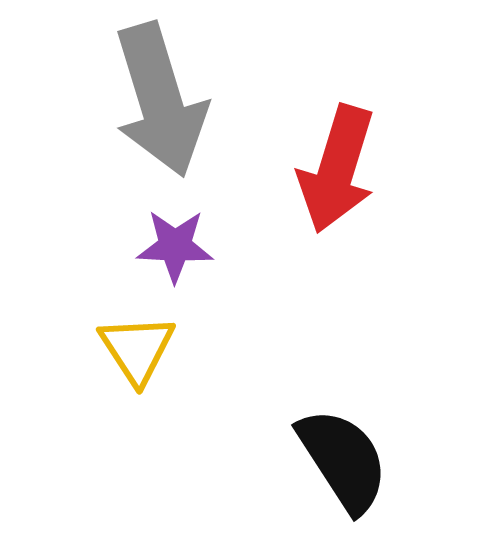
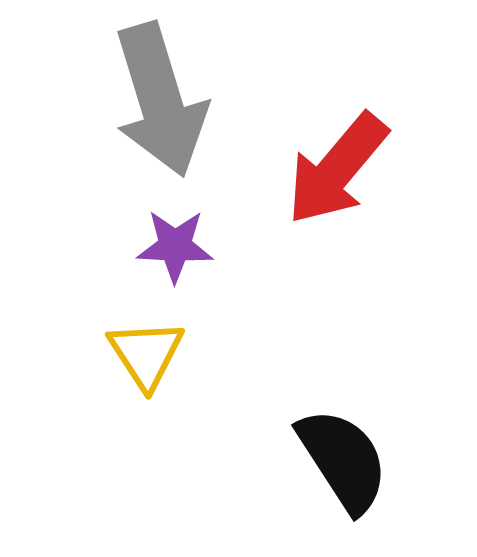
red arrow: rotated 23 degrees clockwise
yellow triangle: moved 9 px right, 5 px down
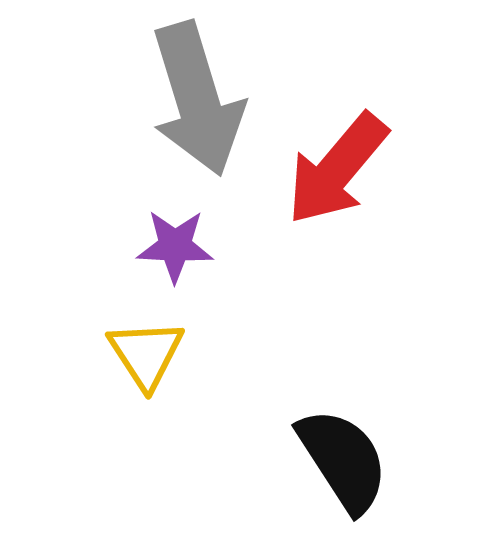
gray arrow: moved 37 px right, 1 px up
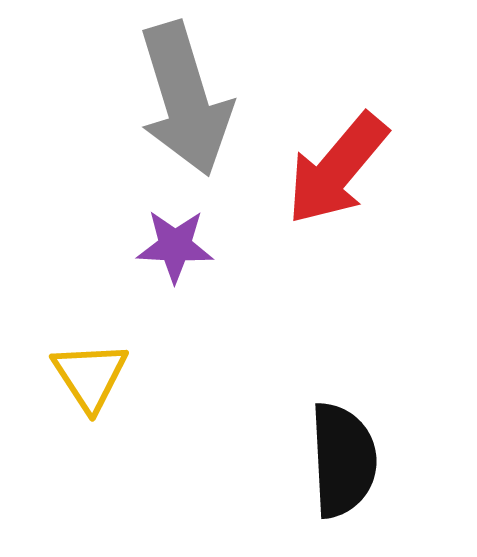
gray arrow: moved 12 px left
yellow triangle: moved 56 px left, 22 px down
black semicircle: rotated 30 degrees clockwise
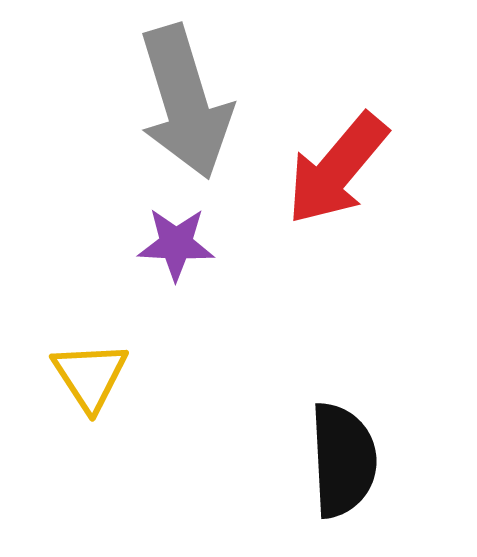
gray arrow: moved 3 px down
purple star: moved 1 px right, 2 px up
